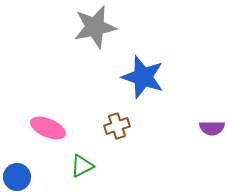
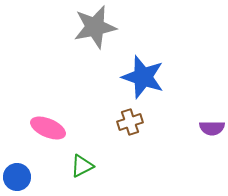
brown cross: moved 13 px right, 4 px up
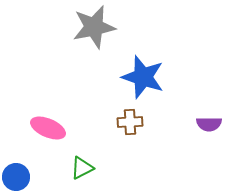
gray star: moved 1 px left
brown cross: rotated 15 degrees clockwise
purple semicircle: moved 3 px left, 4 px up
green triangle: moved 2 px down
blue circle: moved 1 px left
